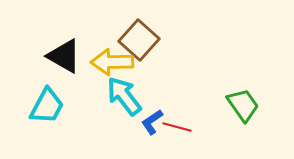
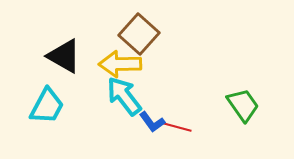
brown square: moved 6 px up
yellow arrow: moved 8 px right, 2 px down
blue L-shape: rotated 92 degrees counterclockwise
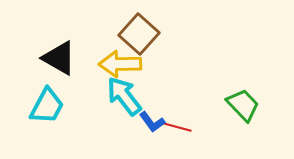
black triangle: moved 5 px left, 2 px down
green trapezoid: rotated 9 degrees counterclockwise
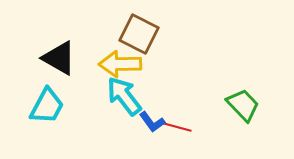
brown square: rotated 15 degrees counterclockwise
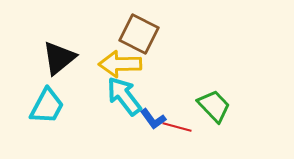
black triangle: rotated 51 degrees clockwise
green trapezoid: moved 29 px left, 1 px down
blue L-shape: moved 1 px right, 3 px up
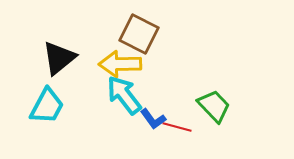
cyan arrow: moved 1 px up
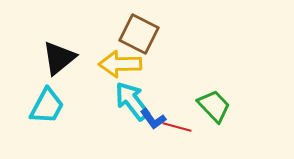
cyan arrow: moved 8 px right, 6 px down
